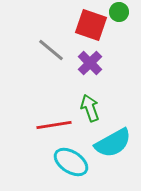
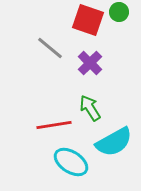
red square: moved 3 px left, 5 px up
gray line: moved 1 px left, 2 px up
green arrow: rotated 12 degrees counterclockwise
cyan semicircle: moved 1 px right, 1 px up
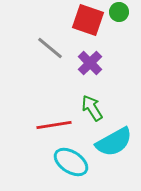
green arrow: moved 2 px right
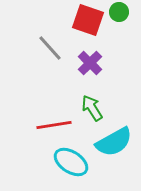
gray line: rotated 8 degrees clockwise
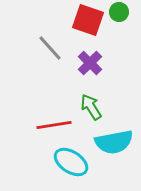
green arrow: moved 1 px left, 1 px up
cyan semicircle: rotated 18 degrees clockwise
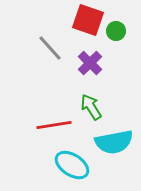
green circle: moved 3 px left, 19 px down
cyan ellipse: moved 1 px right, 3 px down
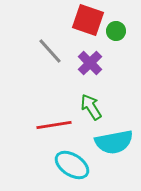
gray line: moved 3 px down
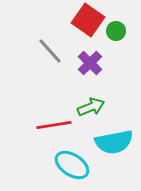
red square: rotated 16 degrees clockwise
green arrow: rotated 100 degrees clockwise
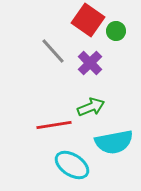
gray line: moved 3 px right
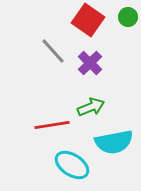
green circle: moved 12 px right, 14 px up
red line: moved 2 px left
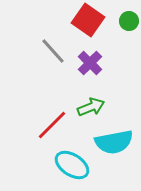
green circle: moved 1 px right, 4 px down
red line: rotated 36 degrees counterclockwise
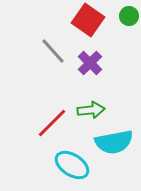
green circle: moved 5 px up
green arrow: moved 3 px down; rotated 16 degrees clockwise
red line: moved 2 px up
